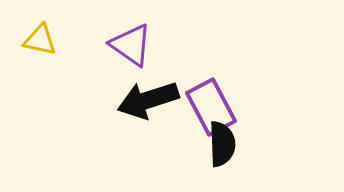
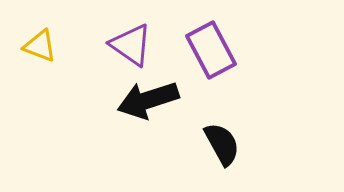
yellow triangle: moved 6 px down; rotated 9 degrees clockwise
purple rectangle: moved 57 px up
black semicircle: rotated 27 degrees counterclockwise
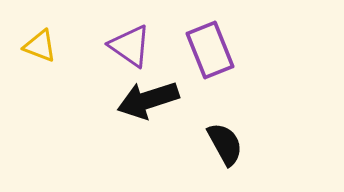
purple triangle: moved 1 px left, 1 px down
purple rectangle: moved 1 px left; rotated 6 degrees clockwise
black semicircle: moved 3 px right
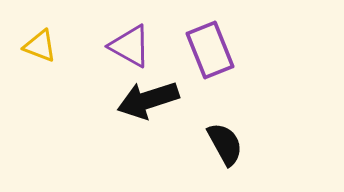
purple triangle: rotated 6 degrees counterclockwise
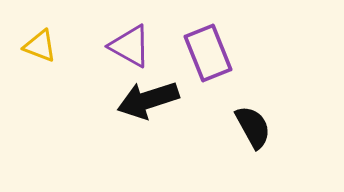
purple rectangle: moved 2 px left, 3 px down
black semicircle: moved 28 px right, 17 px up
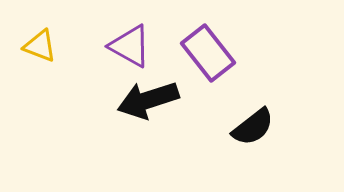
purple rectangle: rotated 16 degrees counterclockwise
black semicircle: rotated 81 degrees clockwise
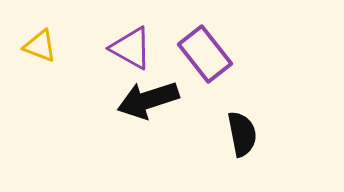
purple triangle: moved 1 px right, 2 px down
purple rectangle: moved 3 px left, 1 px down
black semicircle: moved 11 px left, 7 px down; rotated 63 degrees counterclockwise
